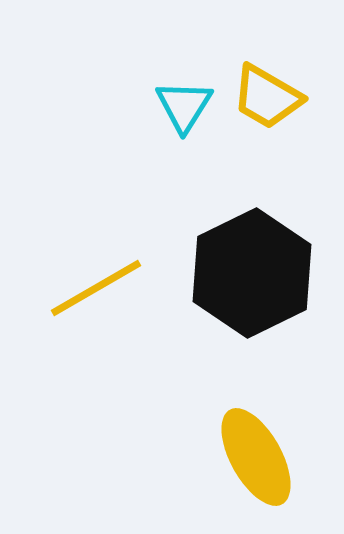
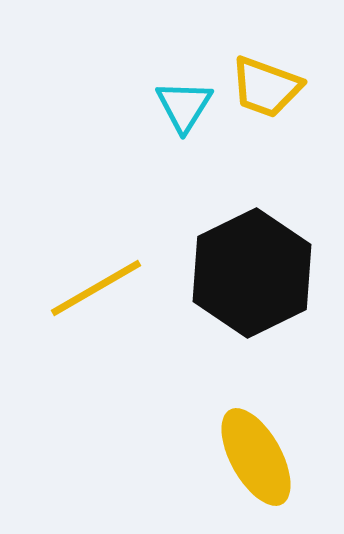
yellow trapezoid: moved 1 px left, 10 px up; rotated 10 degrees counterclockwise
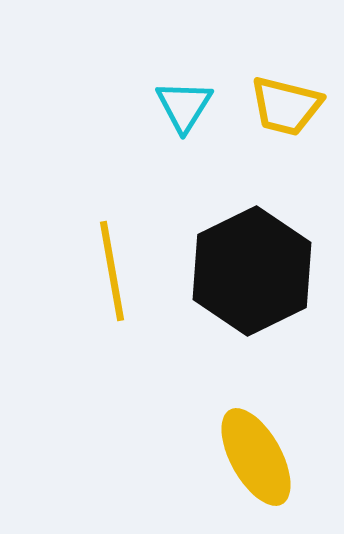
yellow trapezoid: moved 20 px right, 19 px down; rotated 6 degrees counterclockwise
black hexagon: moved 2 px up
yellow line: moved 16 px right, 17 px up; rotated 70 degrees counterclockwise
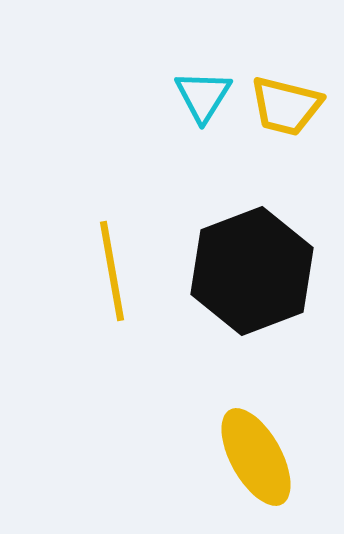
cyan triangle: moved 19 px right, 10 px up
black hexagon: rotated 5 degrees clockwise
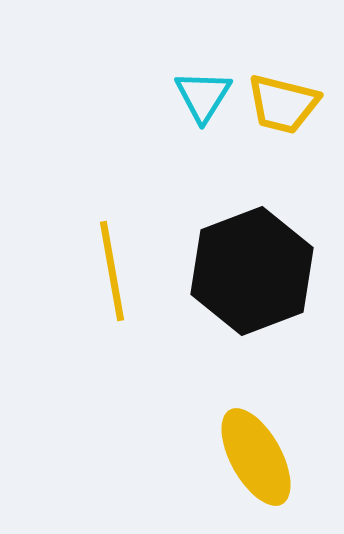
yellow trapezoid: moved 3 px left, 2 px up
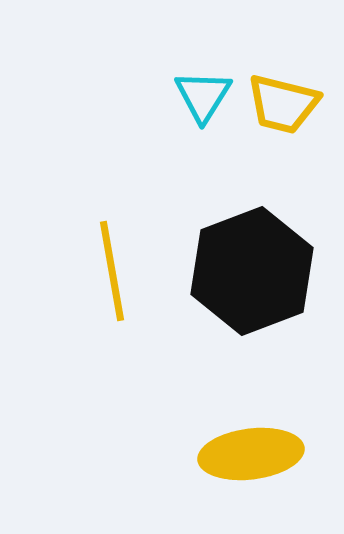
yellow ellipse: moved 5 px left, 3 px up; rotated 68 degrees counterclockwise
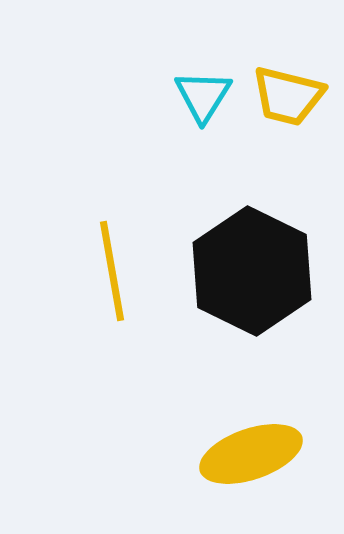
yellow trapezoid: moved 5 px right, 8 px up
black hexagon: rotated 13 degrees counterclockwise
yellow ellipse: rotated 12 degrees counterclockwise
